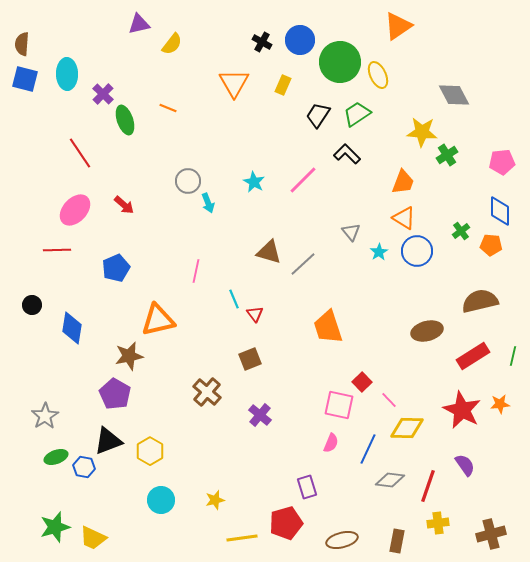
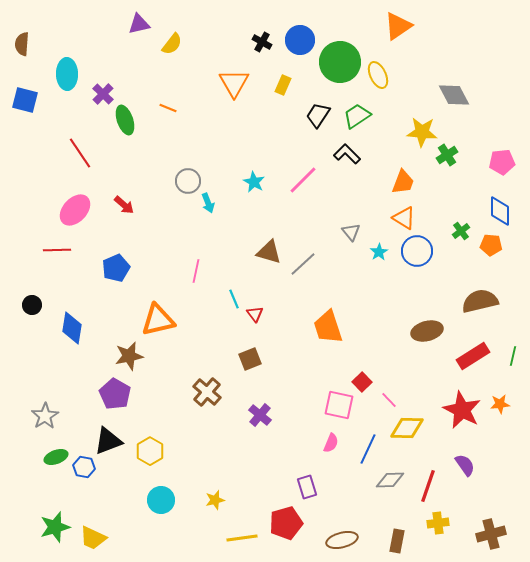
blue square at (25, 79): moved 21 px down
green trapezoid at (357, 114): moved 2 px down
gray diamond at (390, 480): rotated 8 degrees counterclockwise
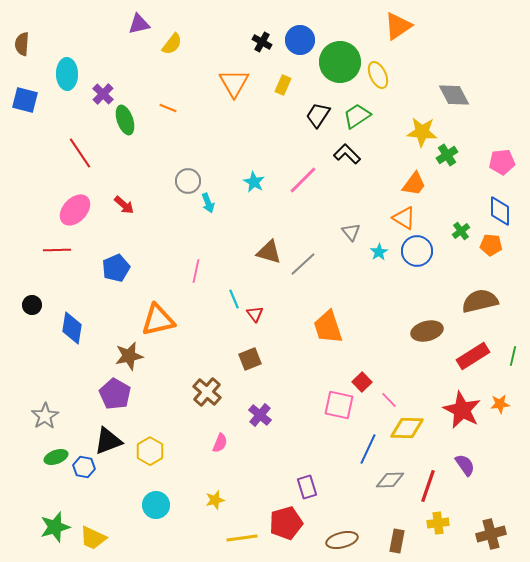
orange trapezoid at (403, 182): moved 11 px right, 2 px down; rotated 16 degrees clockwise
pink semicircle at (331, 443): moved 111 px left
cyan circle at (161, 500): moved 5 px left, 5 px down
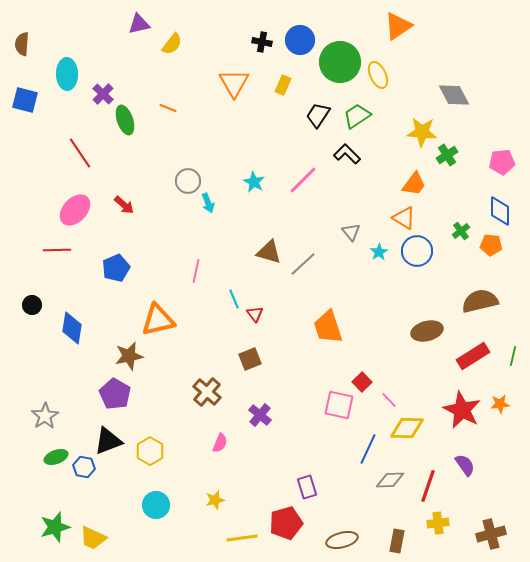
black cross at (262, 42): rotated 18 degrees counterclockwise
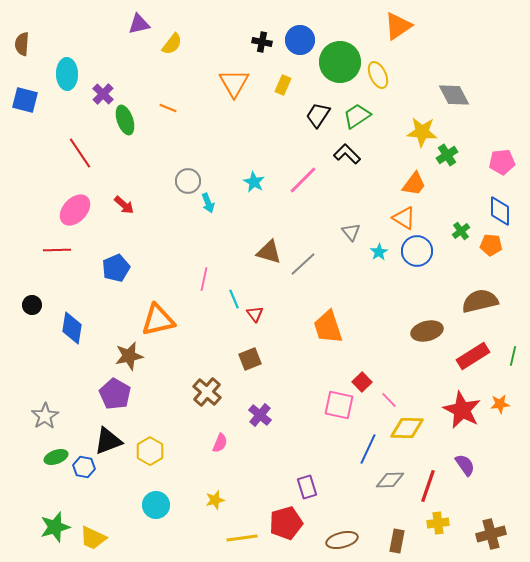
pink line at (196, 271): moved 8 px right, 8 px down
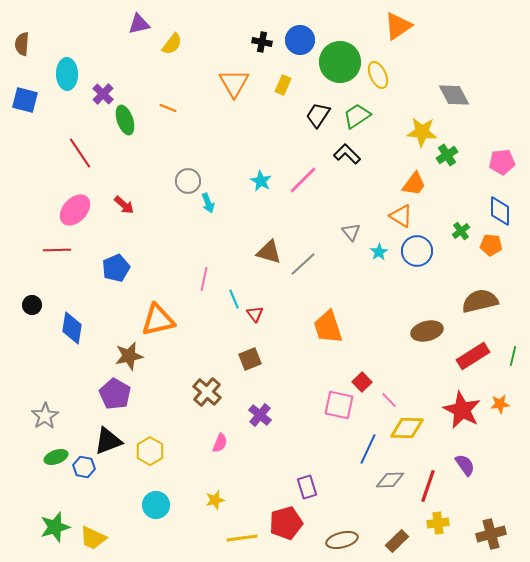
cyan star at (254, 182): moved 7 px right, 1 px up
orange triangle at (404, 218): moved 3 px left, 2 px up
brown rectangle at (397, 541): rotated 35 degrees clockwise
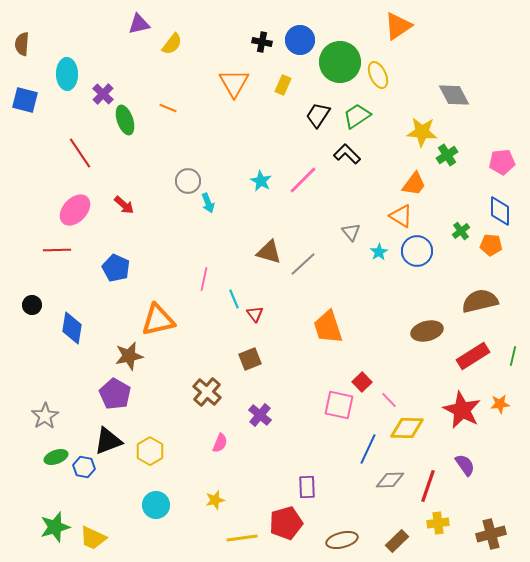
blue pentagon at (116, 268): rotated 24 degrees counterclockwise
purple rectangle at (307, 487): rotated 15 degrees clockwise
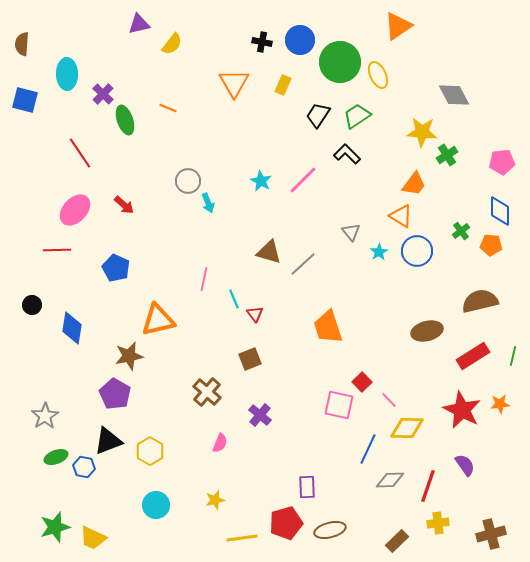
brown ellipse at (342, 540): moved 12 px left, 10 px up
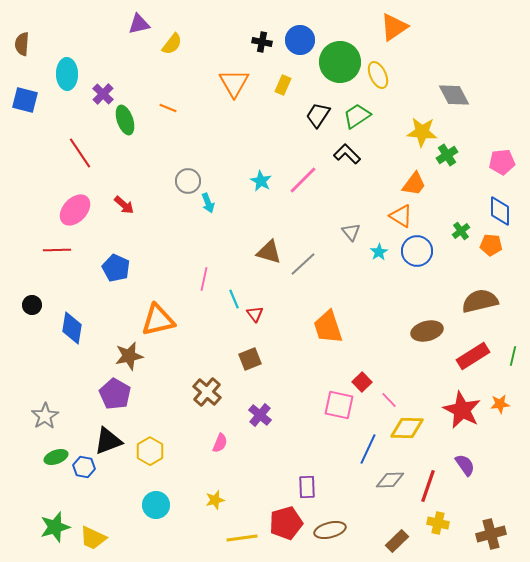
orange triangle at (398, 26): moved 4 px left, 1 px down
yellow cross at (438, 523): rotated 20 degrees clockwise
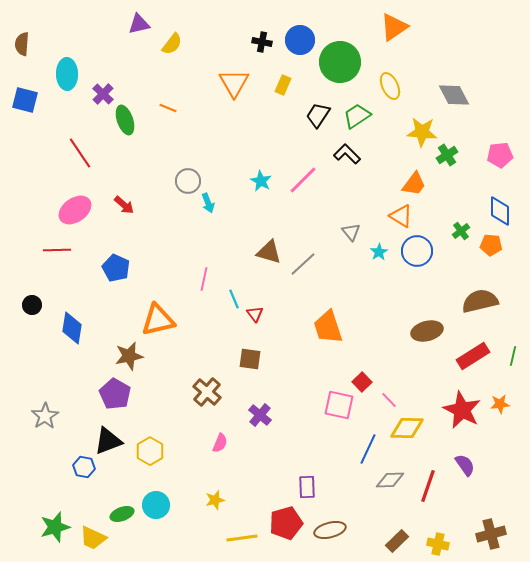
yellow ellipse at (378, 75): moved 12 px right, 11 px down
pink pentagon at (502, 162): moved 2 px left, 7 px up
pink ellipse at (75, 210): rotated 12 degrees clockwise
brown square at (250, 359): rotated 30 degrees clockwise
green ellipse at (56, 457): moved 66 px right, 57 px down
yellow cross at (438, 523): moved 21 px down
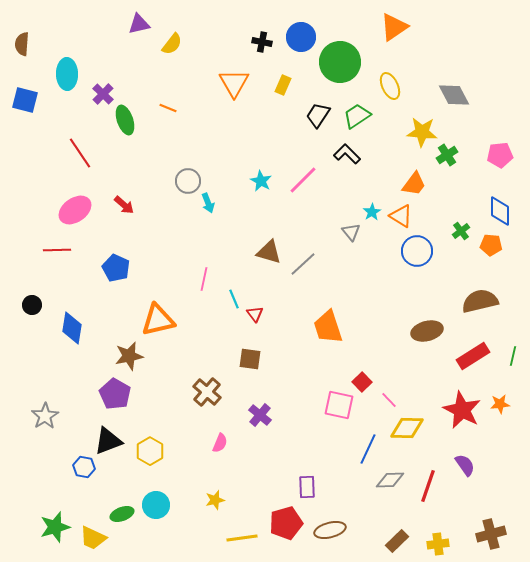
blue circle at (300, 40): moved 1 px right, 3 px up
cyan star at (379, 252): moved 7 px left, 40 px up
yellow cross at (438, 544): rotated 20 degrees counterclockwise
